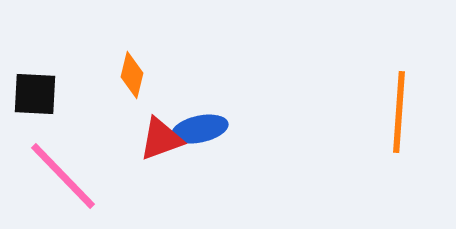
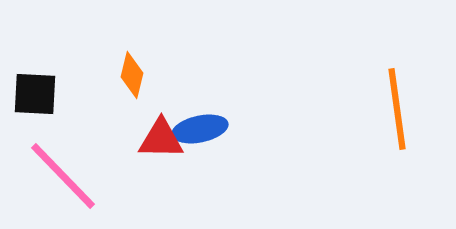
orange line: moved 2 px left, 3 px up; rotated 12 degrees counterclockwise
red triangle: rotated 21 degrees clockwise
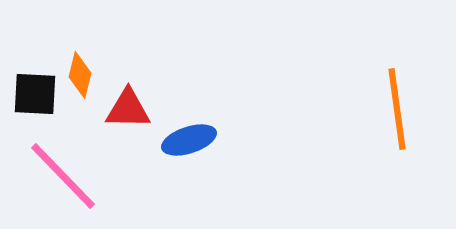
orange diamond: moved 52 px left
blue ellipse: moved 11 px left, 11 px down; rotated 6 degrees counterclockwise
red triangle: moved 33 px left, 30 px up
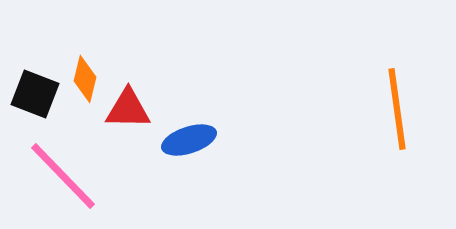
orange diamond: moved 5 px right, 4 px down
black square: rotated 18 degrees clockwise
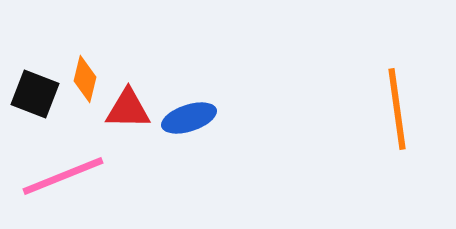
blue ellipse: moved 22 px up
pink line: rotated 68 degrees counterclockwise
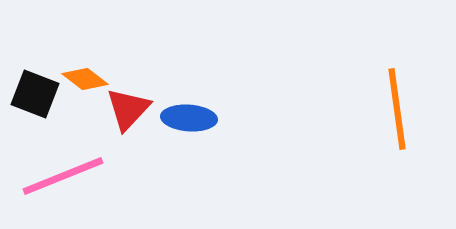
orange diamond: rotated 66 degrees counterclockwise
red triangle: rotated 48 degrees counterclockwise
blue ellipse: rotated 22 degrees clockwise
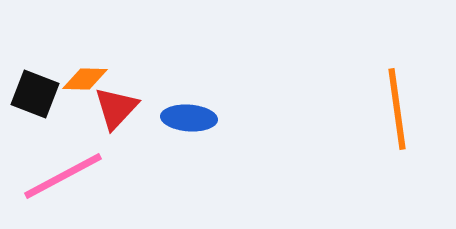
orange diamond: rotated 36 degrees counterclockwise
red triangle: moved 12 px left, 1 px up
pink line: rotated 6 degrees counterclockwise
